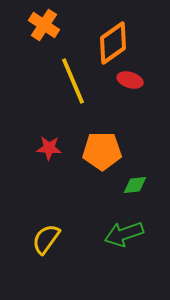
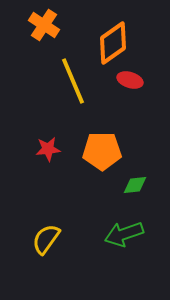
red star: moved 1 px left, 1 px down; rotated 10 degrees counterclockwise
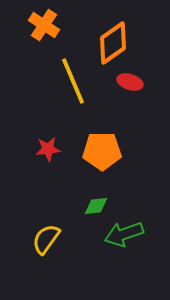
red ellipse: moved 2 px down
green diamond: moved 39 px left, 21 px down
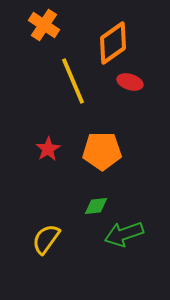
red star: rotated 25 degrees counterclockwise
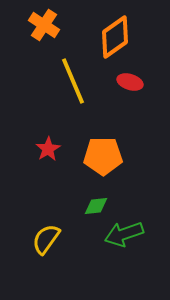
orange diamond: moved 2 px right, 6 px up
orange pentagon: moved 1 px right, 5 px down
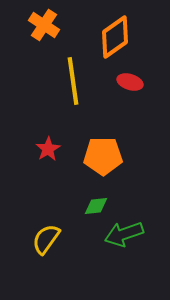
yellow line: rotated 15 degrees clockwise
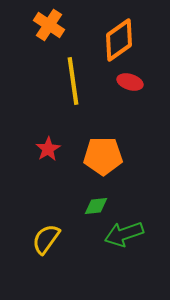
orange cross: moved 5 px right
orange diamond: moved 4 px right, 3 px down
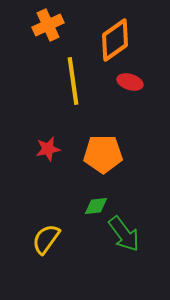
orange cross: moved 1 px left; rotated 32 degrees clockwise
orange diamond: moved 4 px left
red star: rotated 20 degrees clockwise
orange pentagon: moved 2 px up
green arrow: rotated 108 degrees counterclockwise
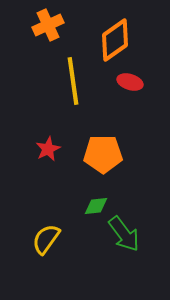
red star: rotated 15 degrees counterclockwise
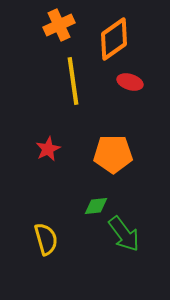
orange cross: moved 11 px right
orange diamond: moved 1 px left, 1 px up
orange pentagon: moved 10 px right
yellow semicircle: rotated 128 degrees clockwise
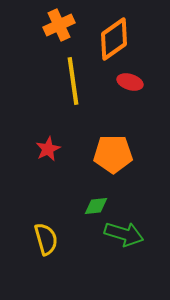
green arrow: rotated 36 degrees counterclockwise
